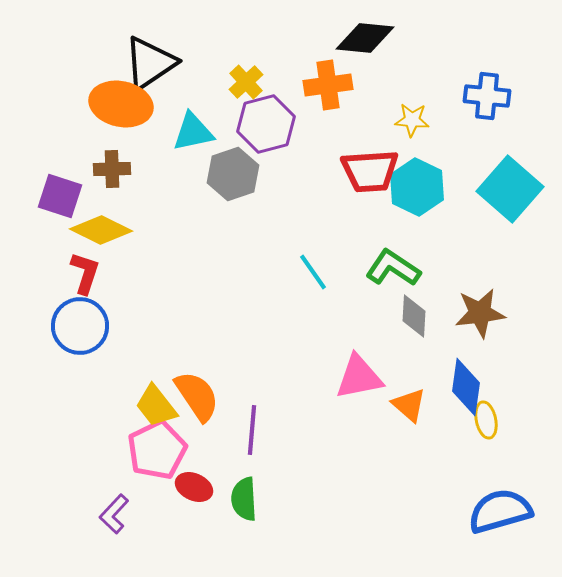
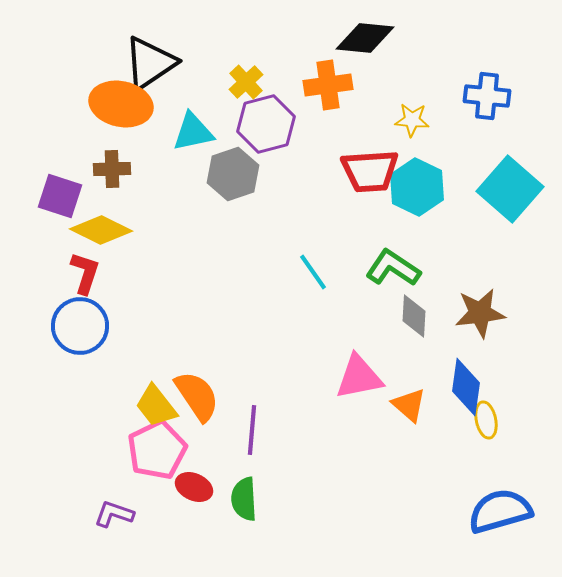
purple L-shape: rotated 66 degrees clockwise
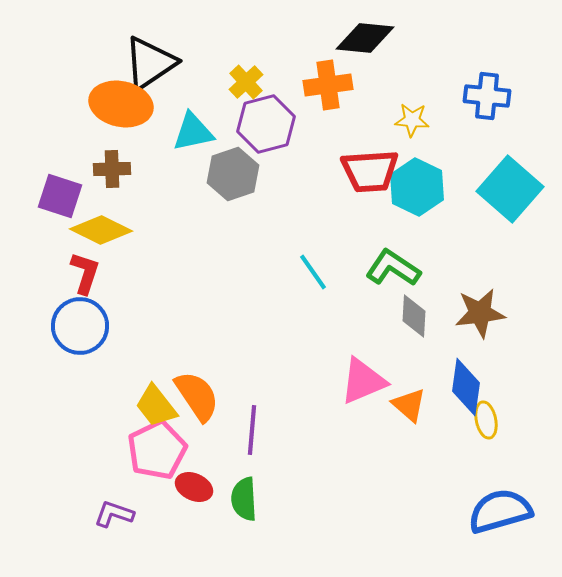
pink triangle: moved 4 px right, 4 px down; rotated 12 degrees counterclockwise
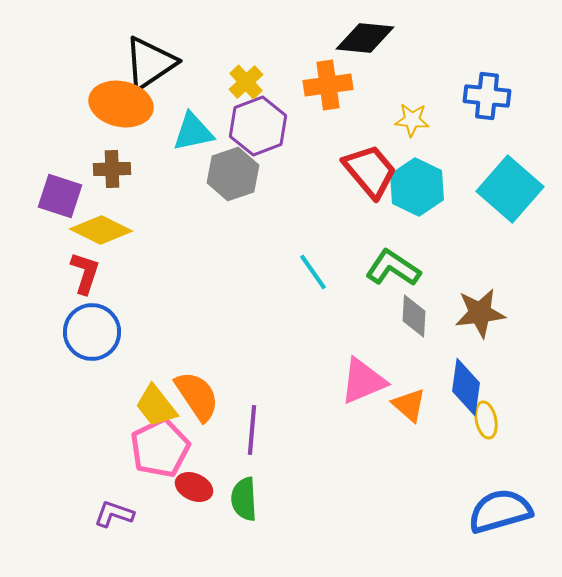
purple hexagon: moved 8 px left, 2 px down; rotated 6 degrees counterclockwise
red trapezoid: rotated 126 degrees counterclockwise
blue circle: moved 12 px right, 6 px down
pink pentagon: moved 3 px right, 2 px up
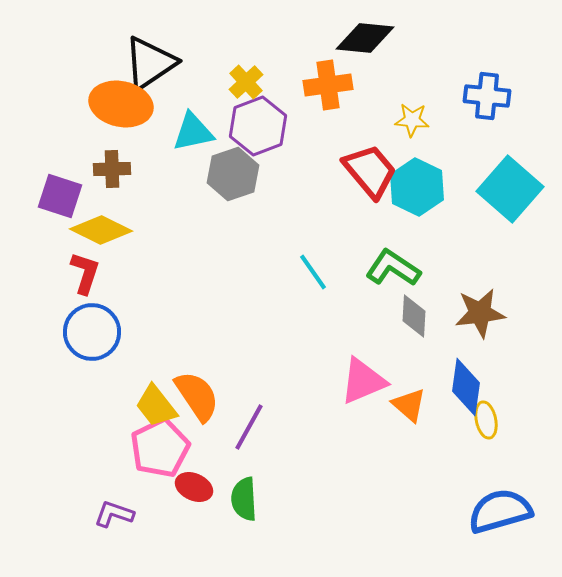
purple line: moved 3 px left, 3 px up; rotated 24 degrees clockwise
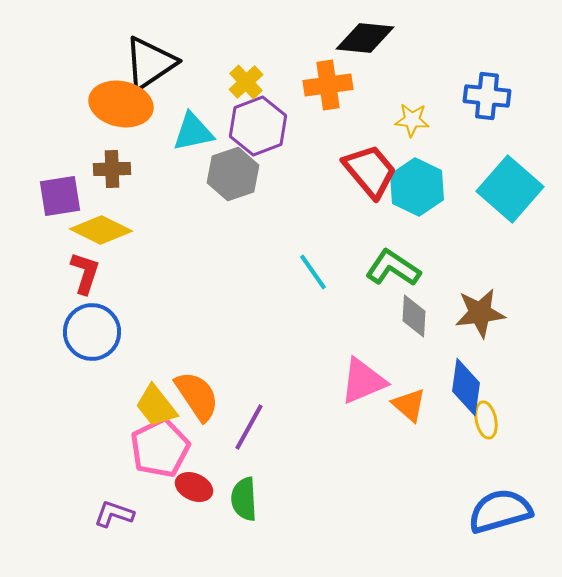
purple square: rotated 27 degrees counterclockwise
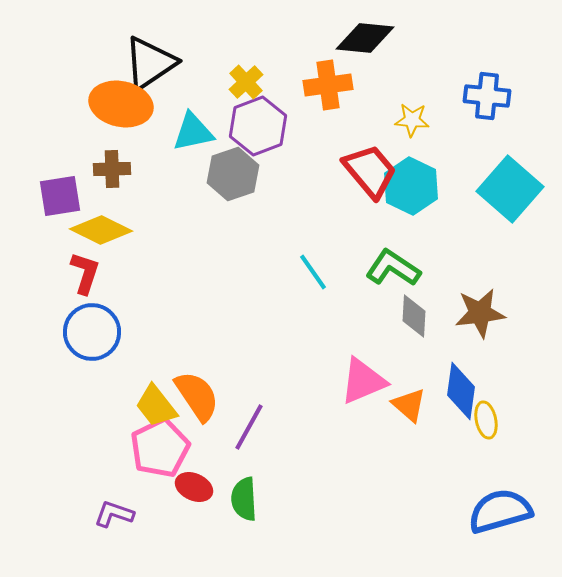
cyan hexagon: moved 6 px left, 1 px up
blue diamond: moved 5 px left, 4 px down
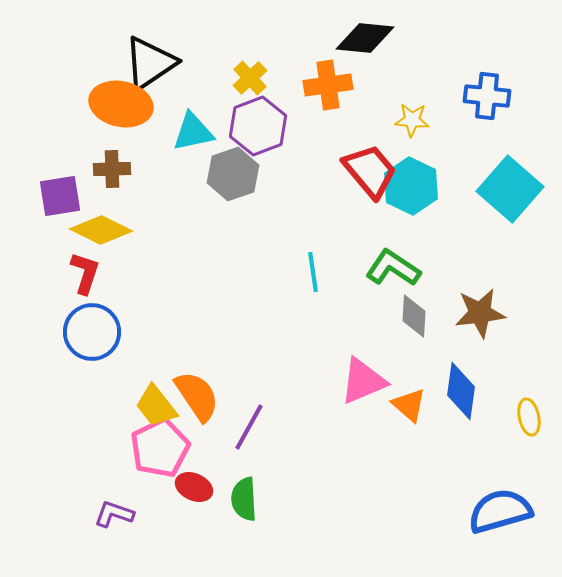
yellow cross: moved 4 px right, 4 px up
cyan line: rotated 27 degrees clockwise
yellow ellipse: moved 43 px right, 3 px up
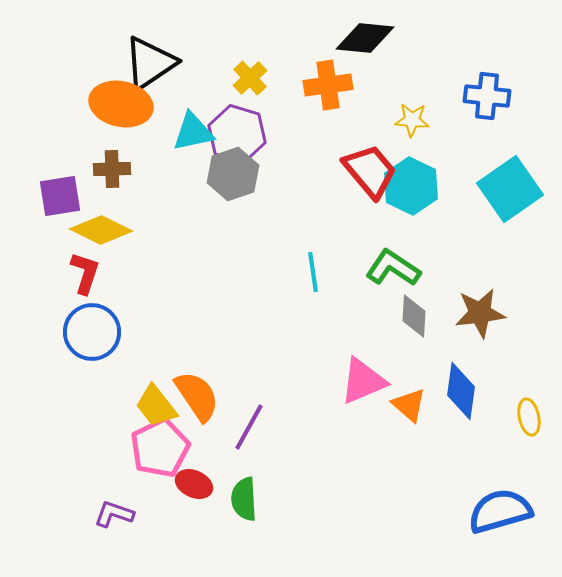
purple hexagon: moved 21 px left, 8 px down; rotated 22 degrees counterclockwise
cyan square: rotated 14 degrees clockwise
red ellipse: moved 3 px up
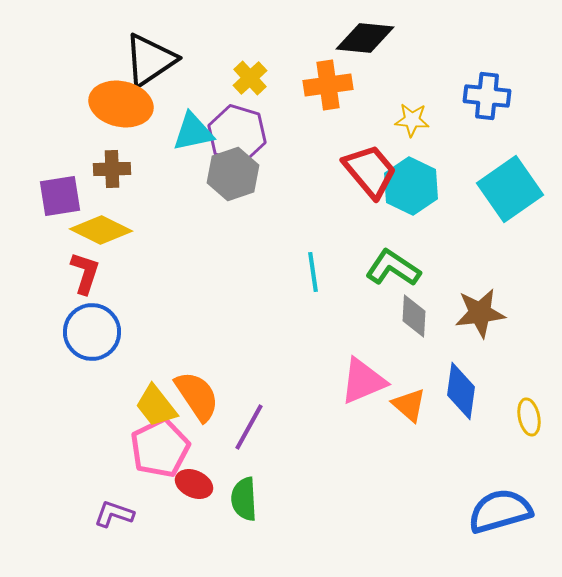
black triangle: moved 3 px up
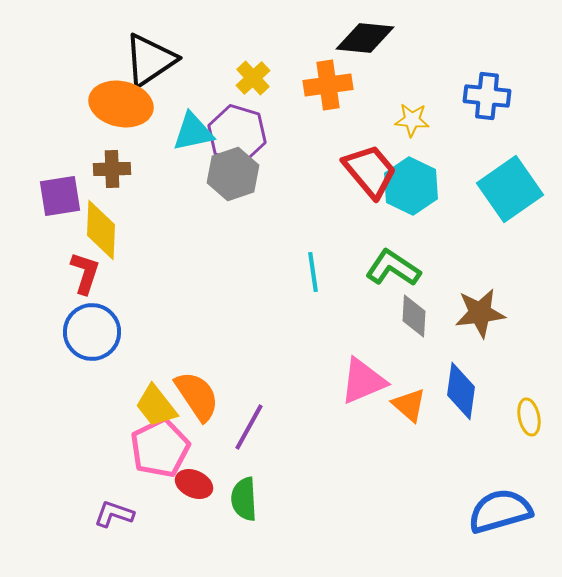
yellow cross: moved 3 px right
yellow diamond: rotated 66 degrees clockwise
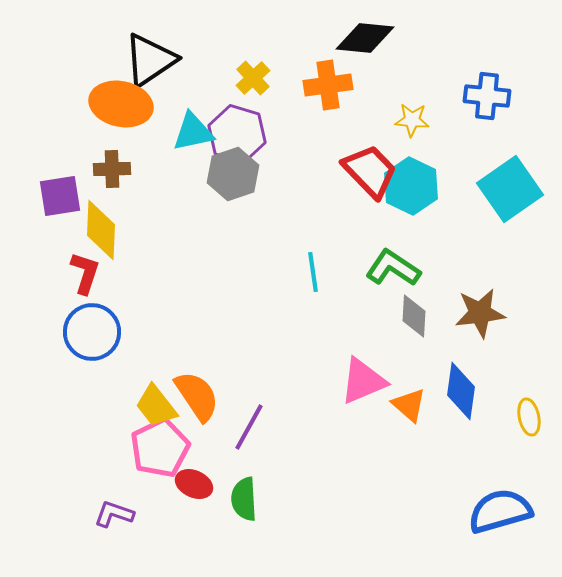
red trapezoid: rotated 4 degrees counterclockwise
